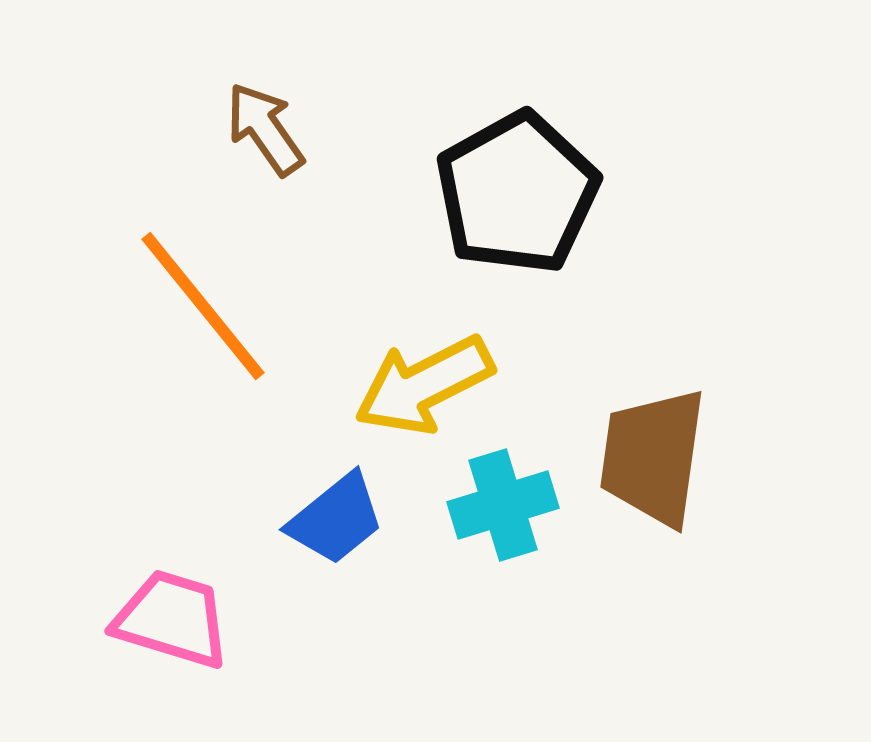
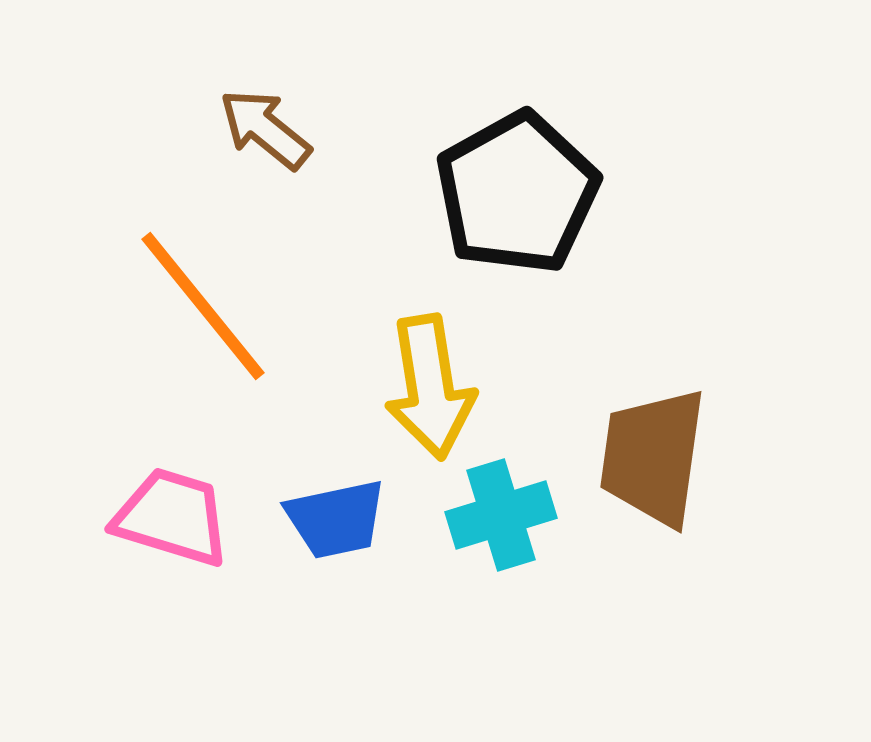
brown arrow: rotated 16 degrees counterclockwise
yellow arrow: moved 6 px right, 2 px down; rotated 72 degrees counterclockwise
cyan cross: moved 2 px left, 10 px down
blue trapezoid: rotated 27 degrees clockwise
pink trapezoid: moved 102 px up
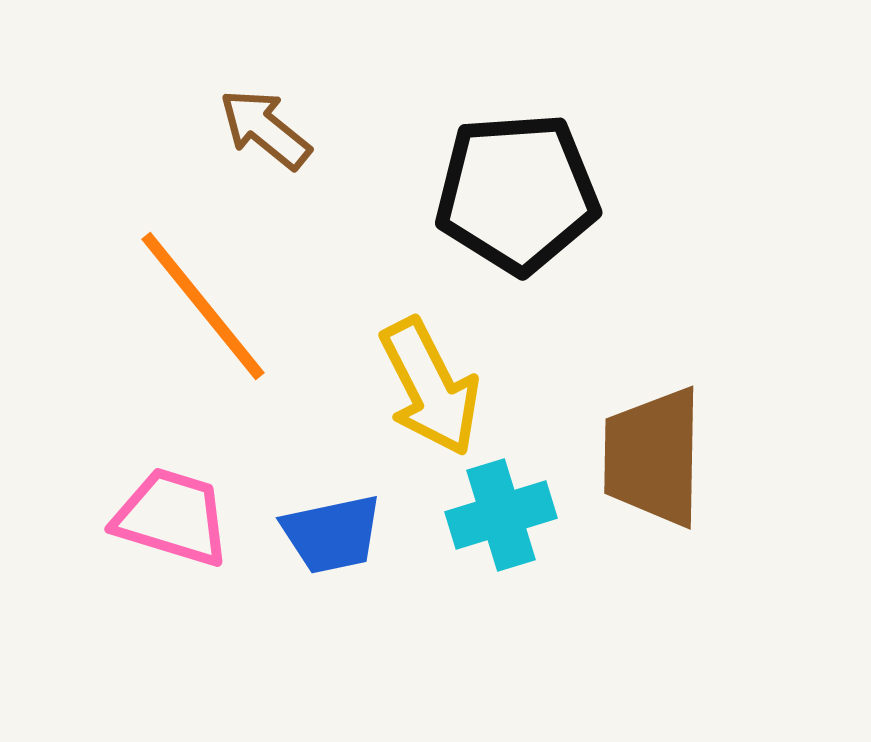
black pentagon: rotated 25 degrees clockwise
yellow arrow: rotated 18 degrees counterclockwise
brown trapezoid: rotated 7 degrees counterclockwise
blue trapezoid: moved 4 px left, 15 px down
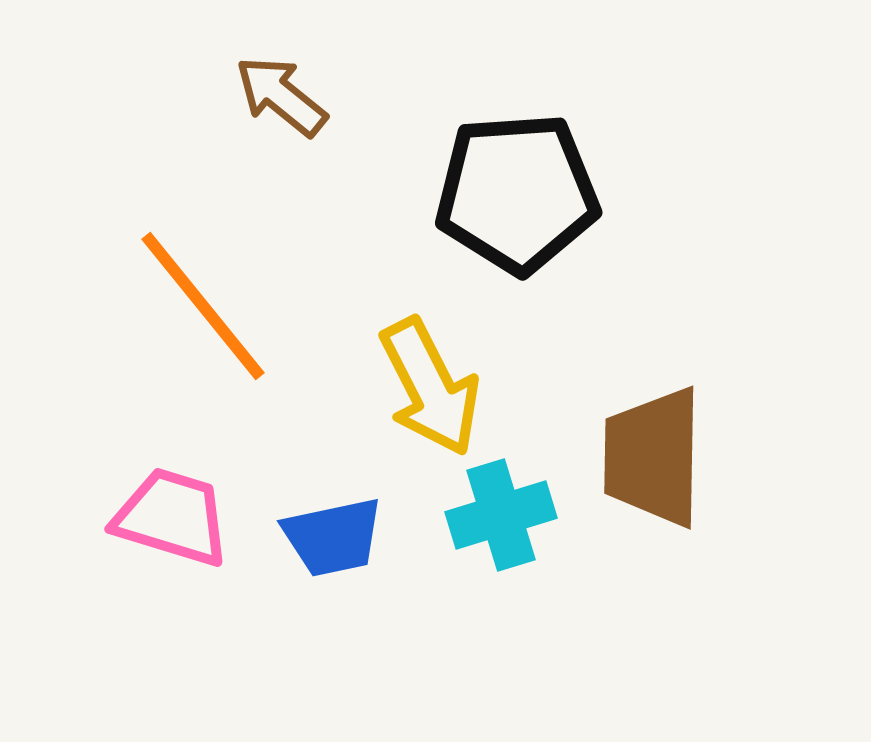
brown arrow: moved 16 px right, 33 px up
blue trapezoid: moved 1 px right, 3 px down
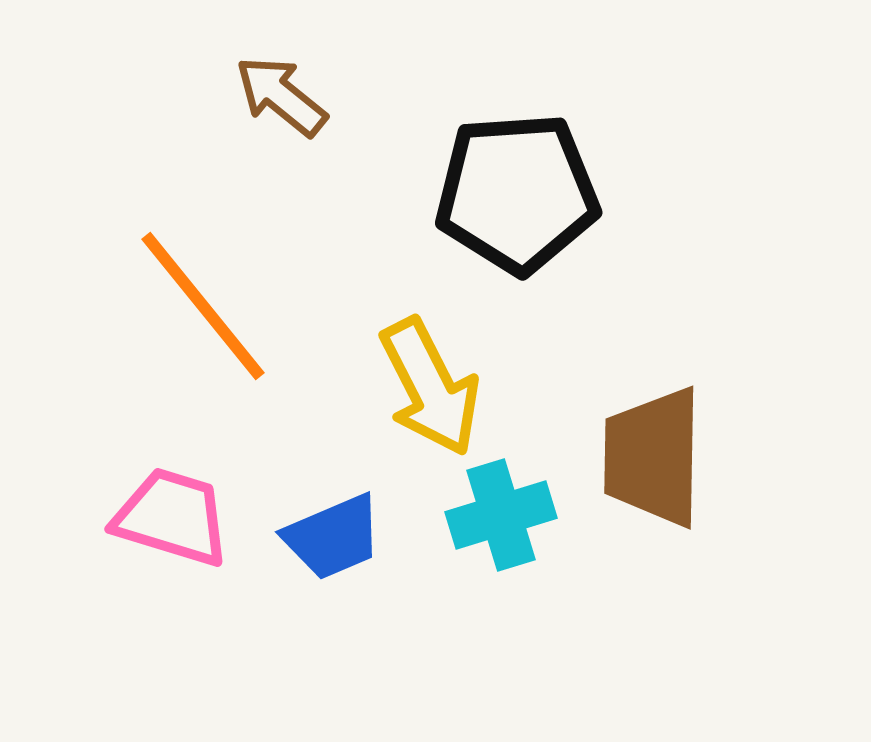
blue trapezoid: rotated 11 degrees counterclockwise
